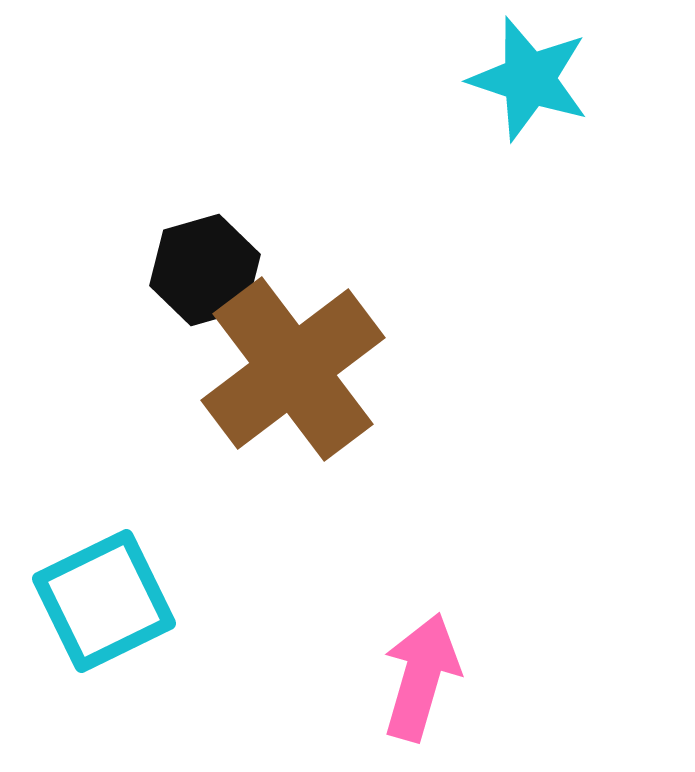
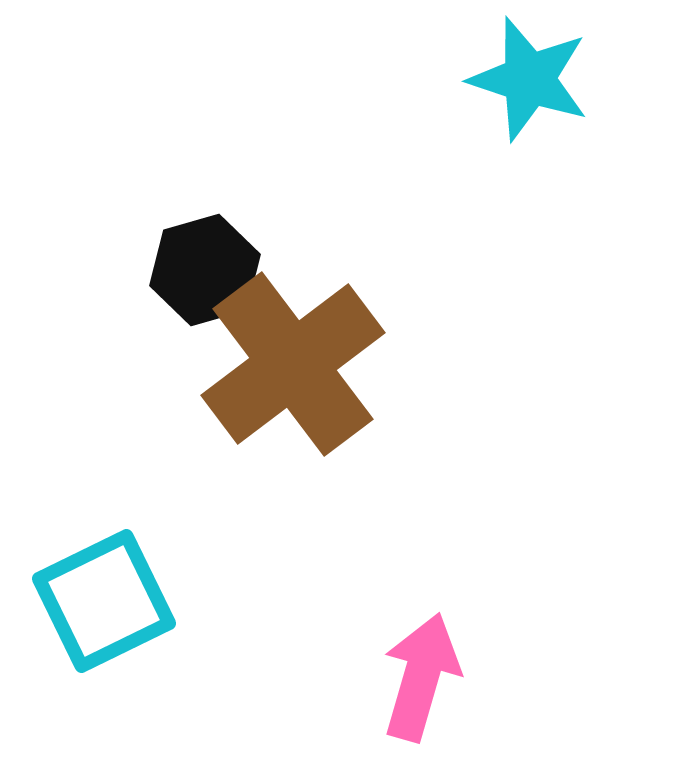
brown cross: moved 5 px up
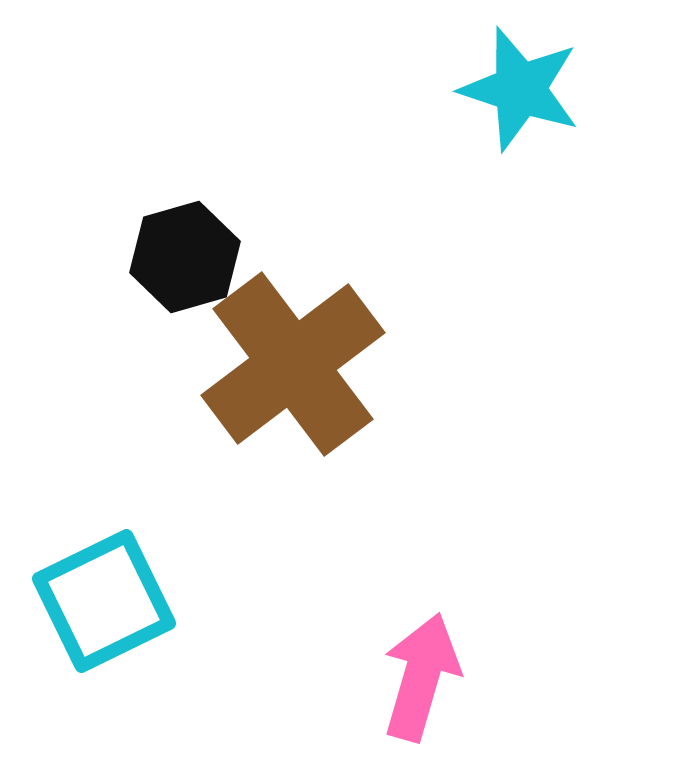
cyan star: moved 9 px left, 10 px down
black hexagon: moved 20 px left, 13 px up
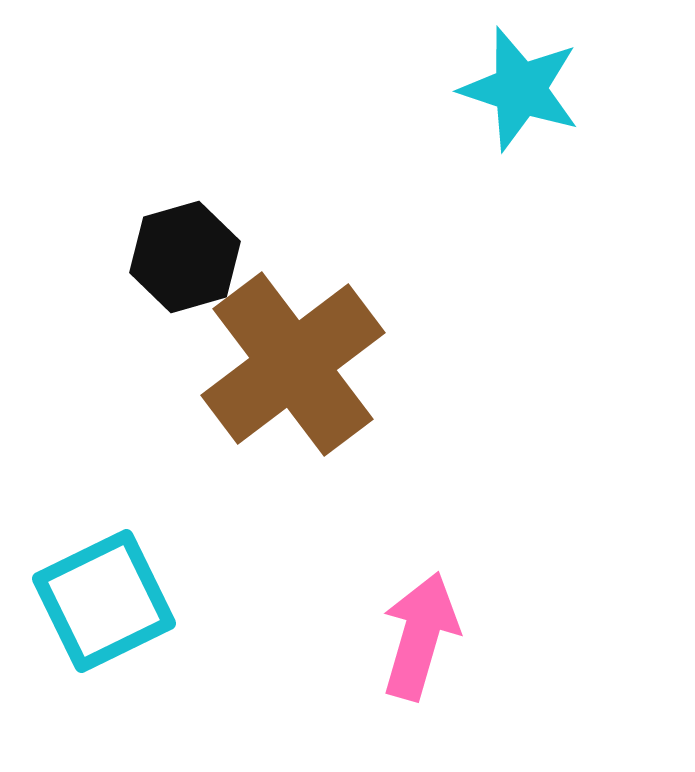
pink arrow: moved 1 px left, 41 px up
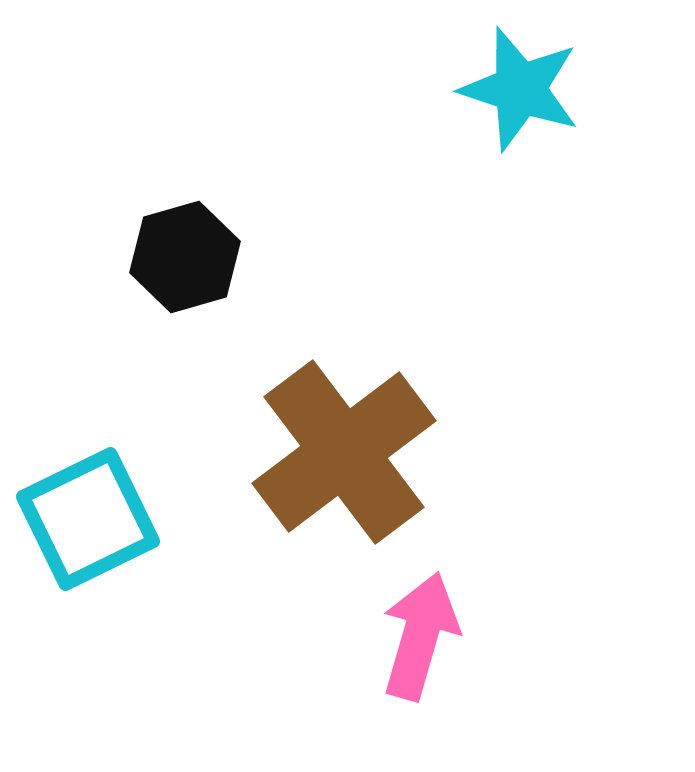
brown cross: moved 51 px right, 88 px down
cyan square: moved 16 px left, 82 px up
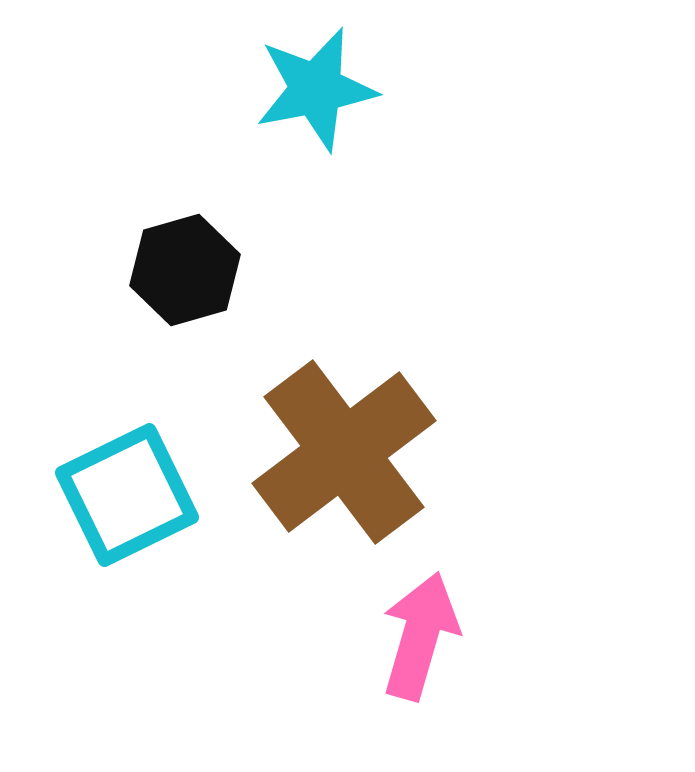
cyan star: moved 204 px left; rotated 29 degrees counterclockwise
black hexagon: moved 13 px down
cyan square: moved 39 px right, 24 px up
